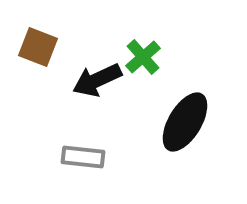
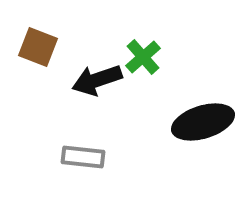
black arrow: rotated 6 degrees clockwise
black ellipse: moved 18 px right; rotated 42 degrees clockwise
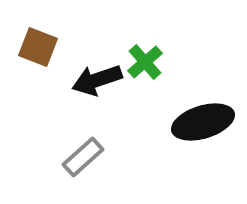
green cross: moved 2 px right, 5 px down
gray rectangle: rotated 48 degrees counterclockwise
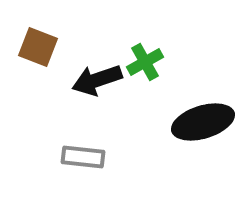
green cross: rotated 12 degrees clockwise
gray rectangle: rotated 48 degrees clockwise
